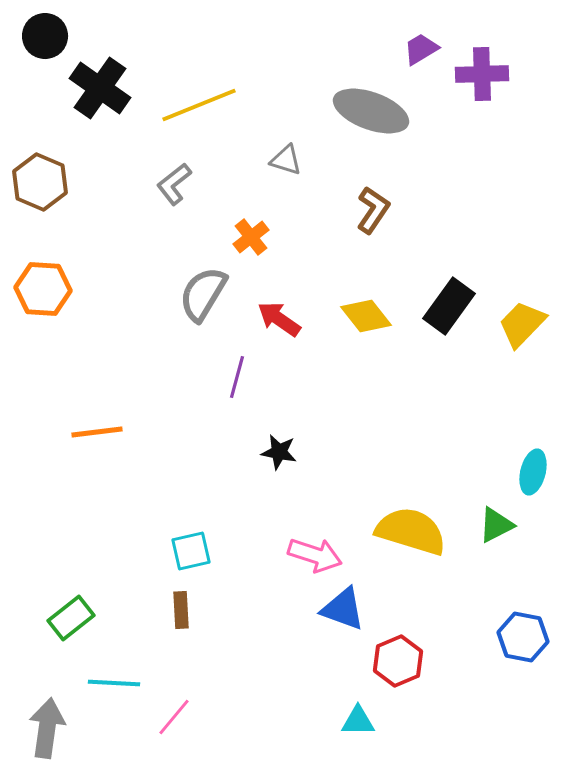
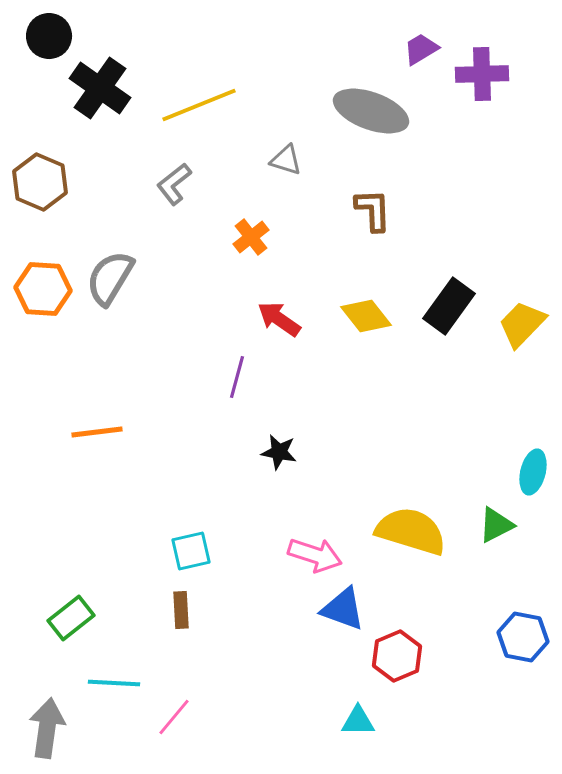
black circle: moved 4 px right
brown L-shape: rotated 36 degrees counterclockwise
gray semicircle: moved 93 px left, 16 px up
red hexagon: moved 1 px left, 5 px up
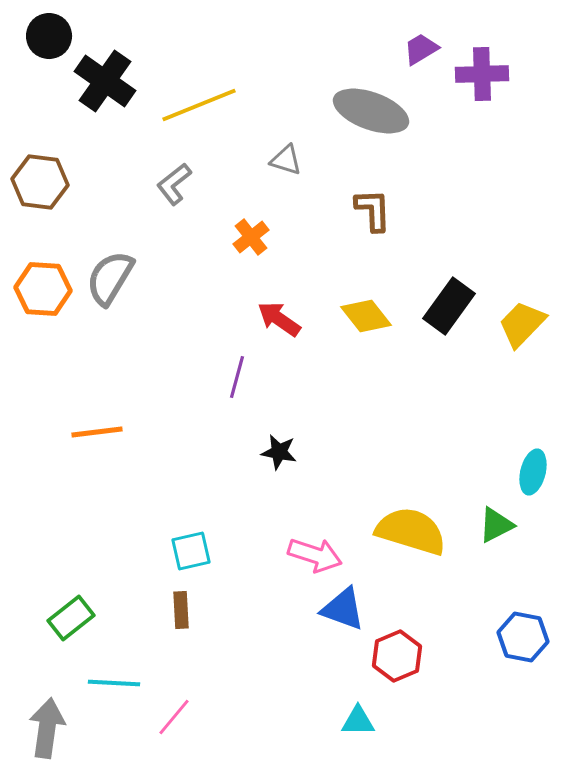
black cross: moved 5 px right, 7 px up
brown hexagon: rotated 16 degrees counterclockwise
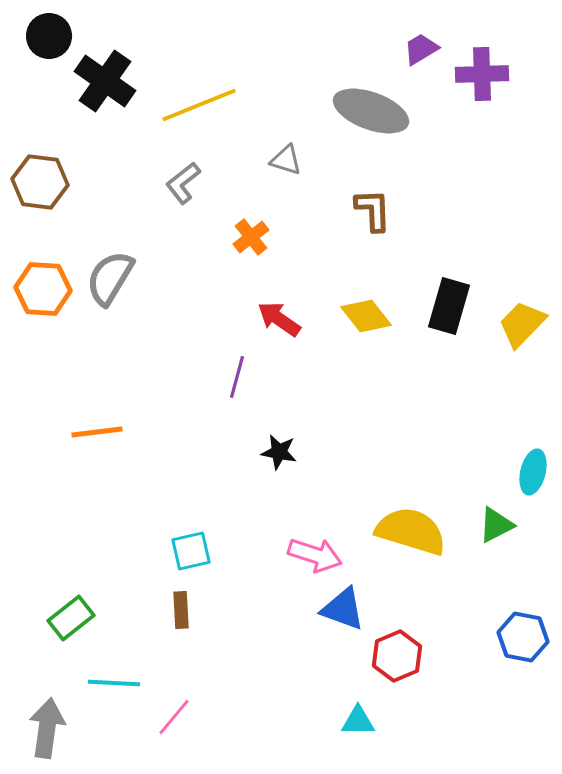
gray L-shape: moved 9 px right, 1 px up
black rectangle: rotated 20 degrees counterclockwise
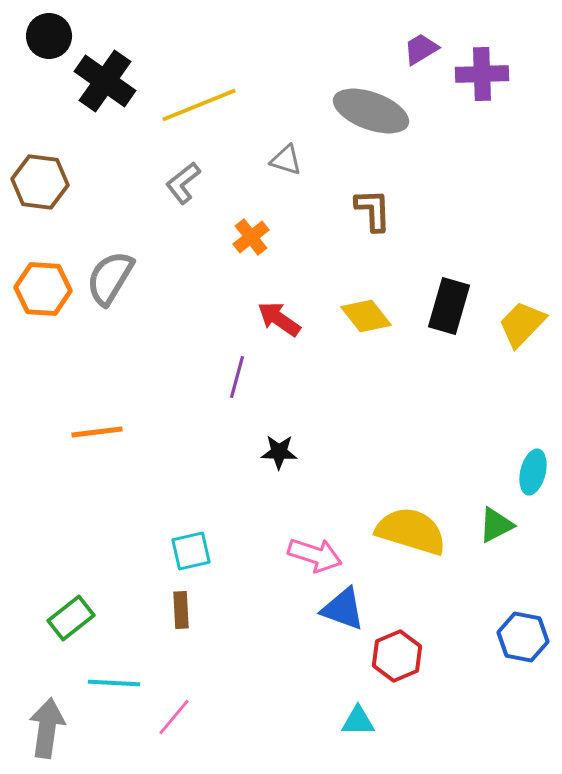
black star: rotated 9 degrees counterclockwise
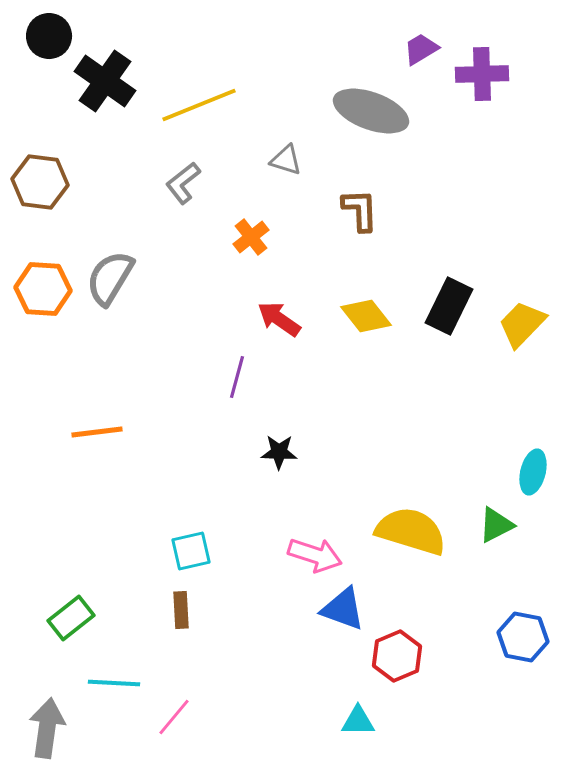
brown L-shape: moved 13 px left
black rectangle: rotated 10 degrees clockwise
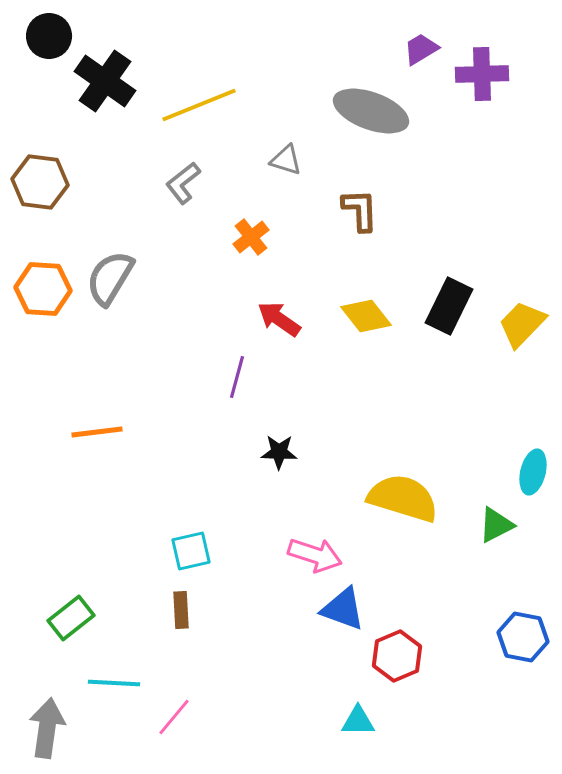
yellow semicircle: moved 8 px left, 33 px up
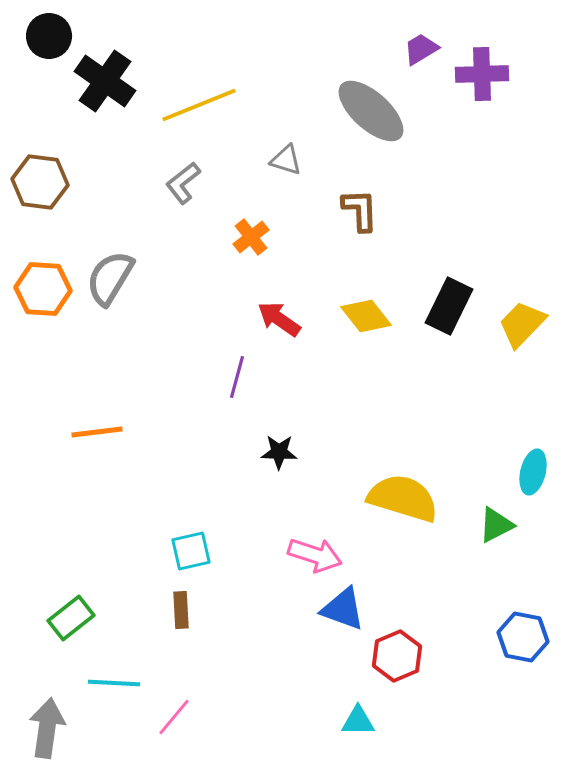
gray ellipse: rotated 22 degrees clockwise
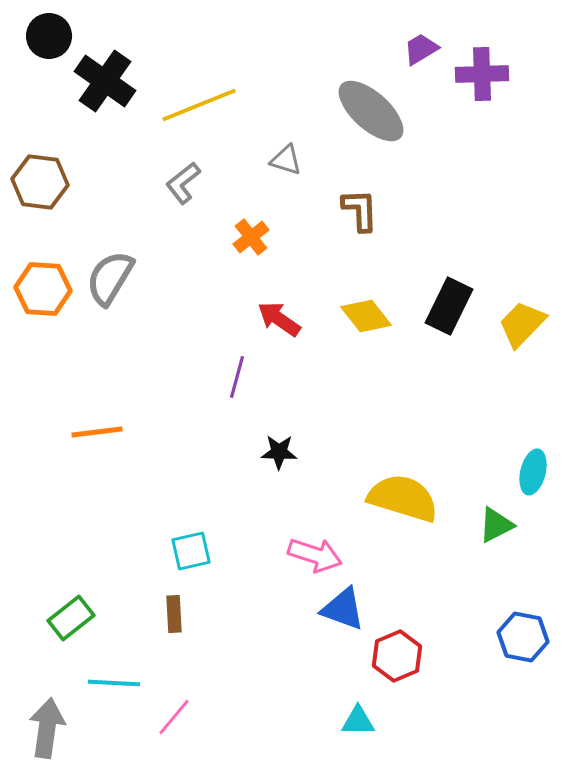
brown rectangle: moved 7 px left, 4 px down
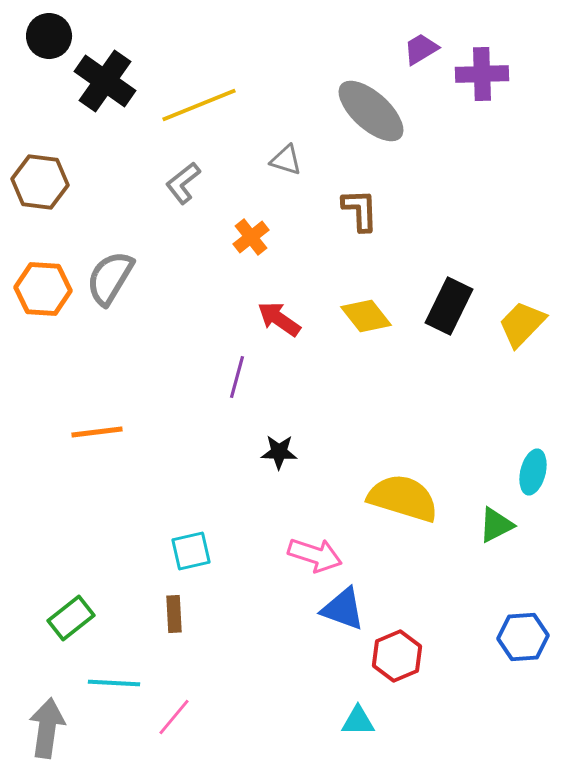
blue hexagon: rotated 15 degrees counterclockwise
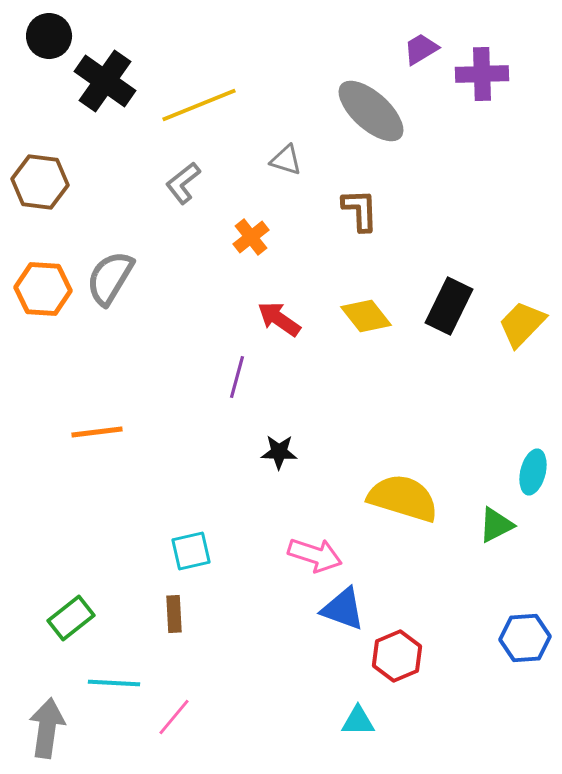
blue hexagon: moved 2 px right, 1 px down
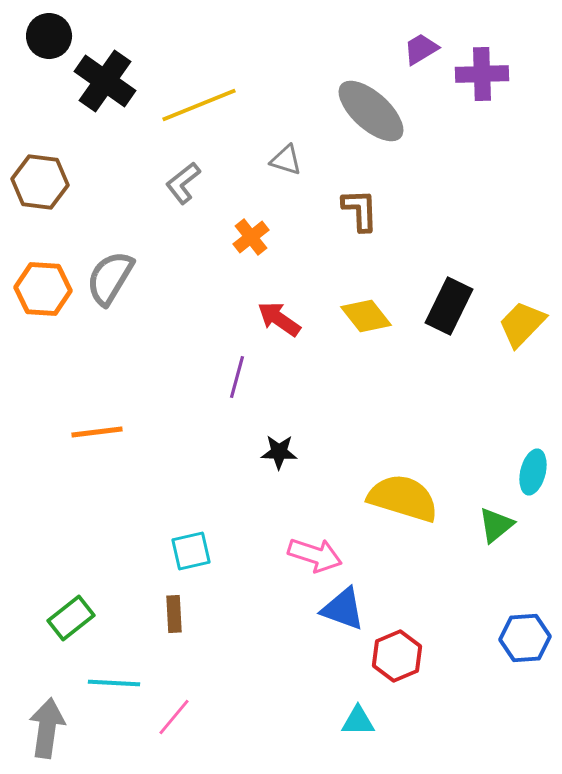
green triangle: rotated 12 degrees counterclockwise
